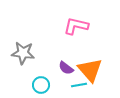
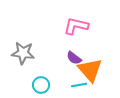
purple semicircle: moved 8 px right, 10 px up
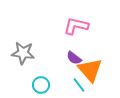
cyan line: rotated 63 degrees clockwise
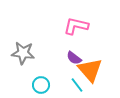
cyan line: moved 2 px left
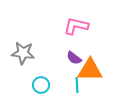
orange triangle: rotated 48 degrees counterclockwise
cyan line: rotated 35 degrees clockwise
